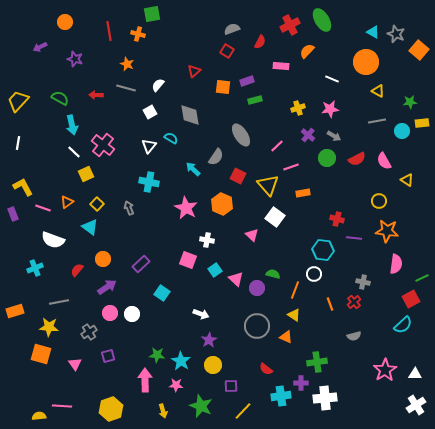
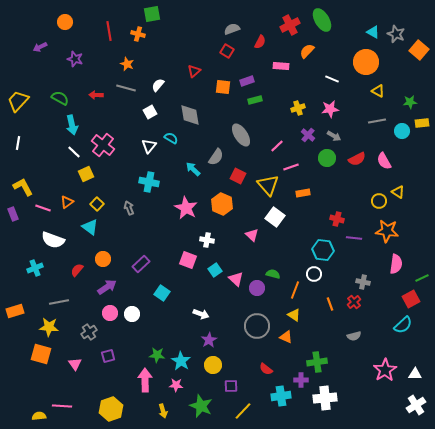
yellow triangle at (407, 180): moved 9 px left, 12 px down
purple cross at (301, 383): moved 3 px up
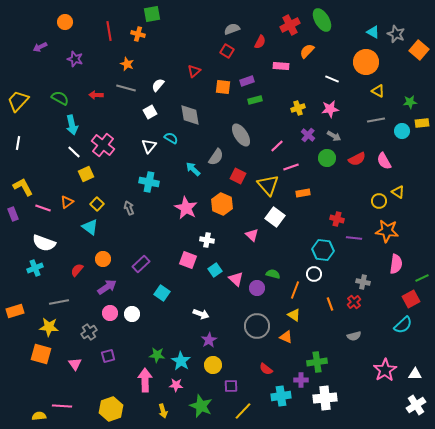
gray line at (377, 121): moved 1 px left, 1 px up
white semicircle at (53, 240): moved 9 px left, 3 px down
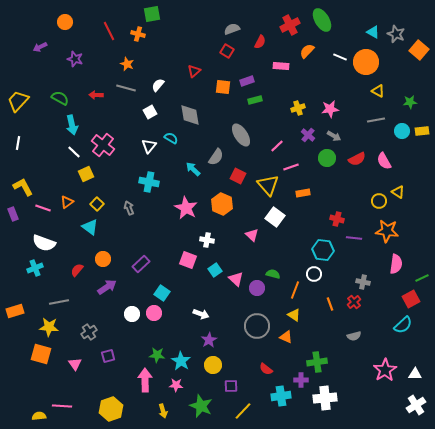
red line at (109, 31): rotated 18 degrees counterclockwise
white line at (332, 79): moved 8 px right, 22 px up
yellow rectangle at (422, 123): moved 8 px down
pink circle at (110, 313): moved 44 px right
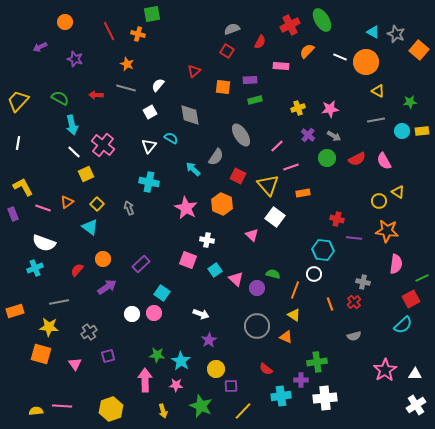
purple rectangle at (247, 81): moved 3 px right, 1 px up; rotated 16 degrees clockwise
yellow circle at (213, 365): moved 3 px right, 4 px down
yellow semicircle at (39, 416): moved 3 px left, 5 px up
